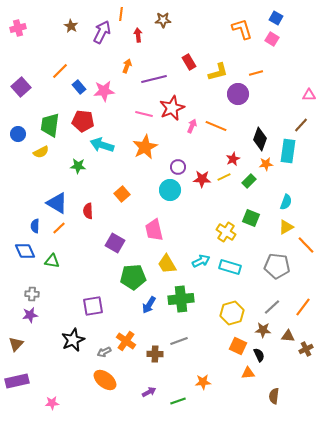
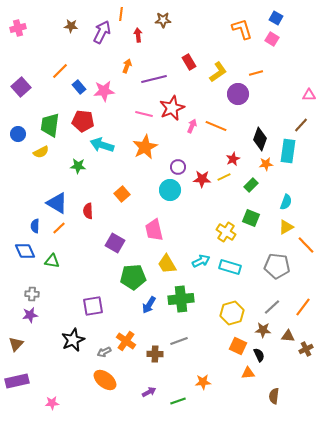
brown star at (71, 26): rotated 24 degrees counterclockwise
yellow L-shape at (218, 72): rotated 20 degrees counterclockwise
green rectangle at (249, 181): moved 2 px right, 4 px down
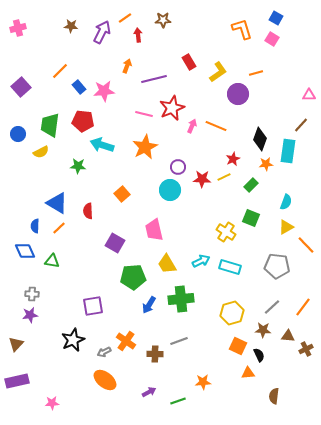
orange line at (121, 14): moved 4 px right, 4 px down; rotated 48 degrees clockwise
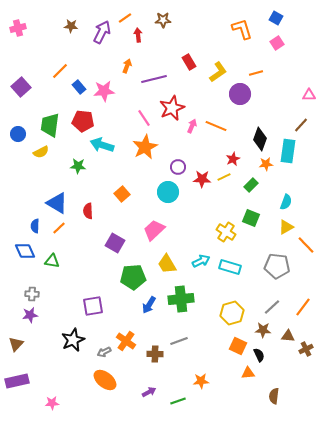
pink square at (272, 39): moved 5 px right, 4 px down; rotated 24 degrees clockwise
purple circle at (238, 94): moved 2 px right
pink line at (144, 114): moved 4 px down; rotated 42 degrees clockwise
cyan circle at (170, 190): moved 2 px left, 2 px down
pink trapezoid at (154, 230): rotated 60 degrees clockwise
orange star at (203, 382): moved 2 px left, 1 px up
